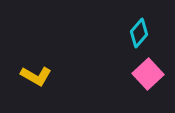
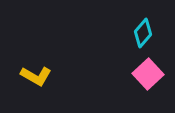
cyan diamond: moved 4 px right
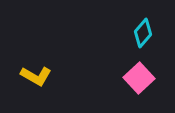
pink square: moved 9 px left, 4 px down
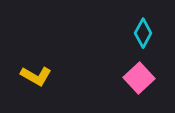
cyan diamond: rotated 12 degrees counterclockwise
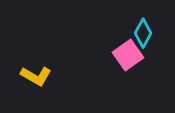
pink square: moved 11 px left, 23 px up; rotated 8 degrees clockwise
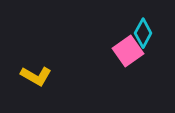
pink square: moved 4 px up
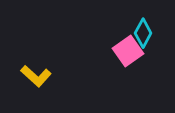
yellow L-shape: rotated 12 degrees clockwise
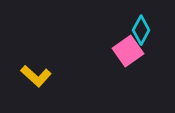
cyan diamond: moved 2 px left, 3 px up
